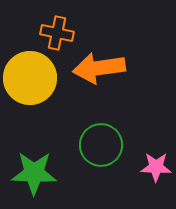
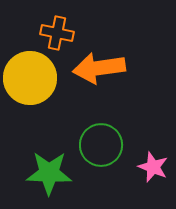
pink star: moved 3 px left; rotated 20 degrees clockwise
green star: moved 15 px right
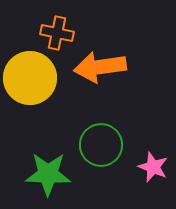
orange arrow: moved 1 px right, 1 px up
green star: moved 1 px left, 1 px down
